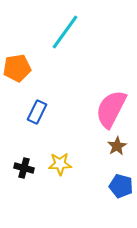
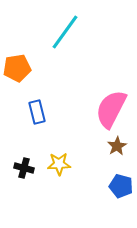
blue rectangle: rotated 40 degrees counterclockwise
yellow star: moved 1 px left
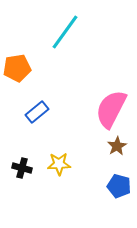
blue rectangle: rotated 65 degrees clockwise
black cross: moved 2 px left
blue pentagon: moved 2 px left
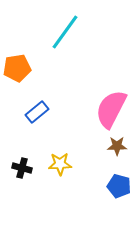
brown star: rotated 30 degrees clockwise
yellow star: moved 1 px right
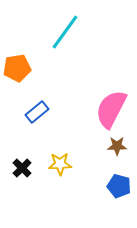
black cross: rotated 30 degrees clockwise
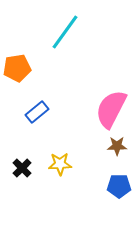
blue pentagon: rotated 15 degrees counterclockwise
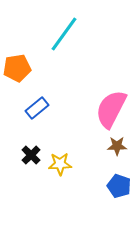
cyan line: moved 1 px left, 2 px down
blue rectangle: moved 4 px up
black cross: moved 9 px right, 13 px up
blue pentagon: rotated 20 degrees clockwise
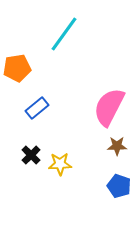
pink semicircle: moved 2 px left, 2 px up
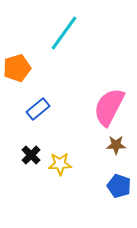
cyan line: moved 1 px up
orange pentagon: rotated 8 degrees counterclockwise
blue rectangle: moved 1 px right, 1 px down
brown star: moved 1 px left, 1 px up
